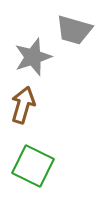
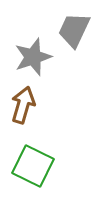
gray trapezoid: rotated 99 degrees clockwise
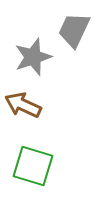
brown arrow: rotated 81 degrees counterclockwise
green square: rotated 9 degrees counterclockwise
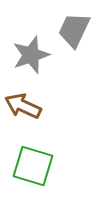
gray star: moved 2 px left, 2 px up
brown arrow: moved 1 px down
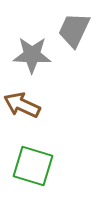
gray star: moved 1 px right; rotated 21 degrees clockwise
brown arrow: moved 1 px left, 1 px up
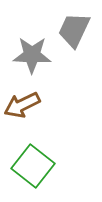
brown arrow: rotated 51 degrees counterclockwise
green square: rotated 21 degrees clockwise
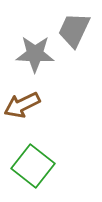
gray star: moved 3 px right, 1 px up
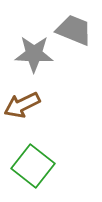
gray trapezoid: rotated 87 degrees clockwise
gray star: moved 1 px left
